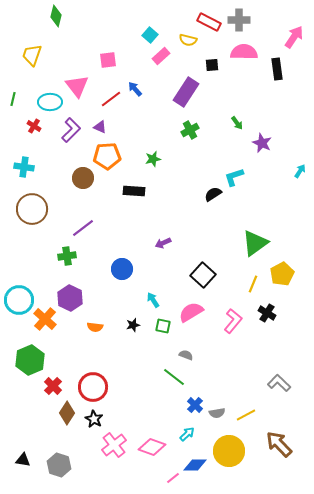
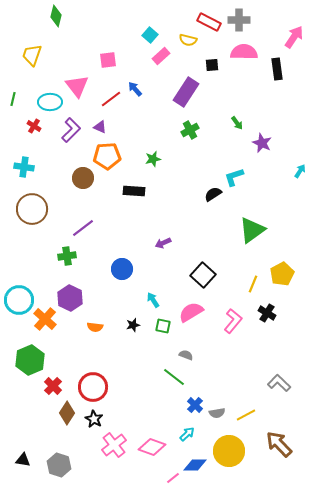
green triangle at (255, 243): moved 3 px left, 13 px up
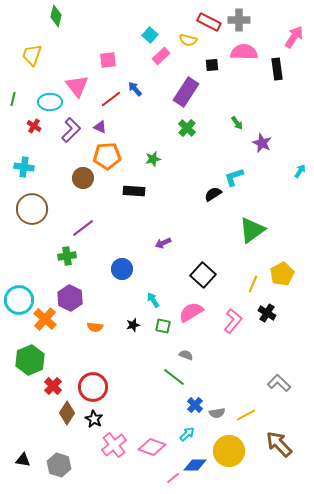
green cross at (190, 130): moved 3 px left, 2 px up; rotated 18 degrees counterclockwise
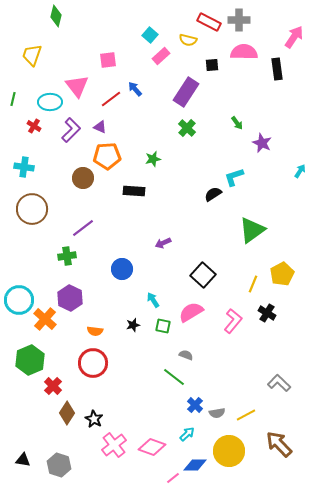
orange semicircle at (95, 327): moved 4 px down
red circle at (93, 387): moved 24 px up
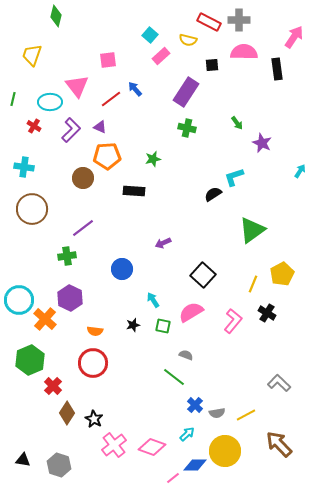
green cross at (187, 128): rotated 30 degrees counterclockwise
yellow circle at (229, 451): moved 4 px left
